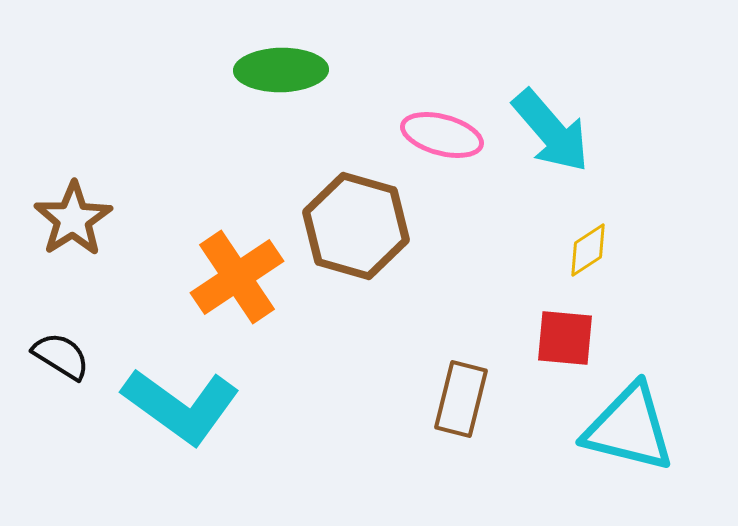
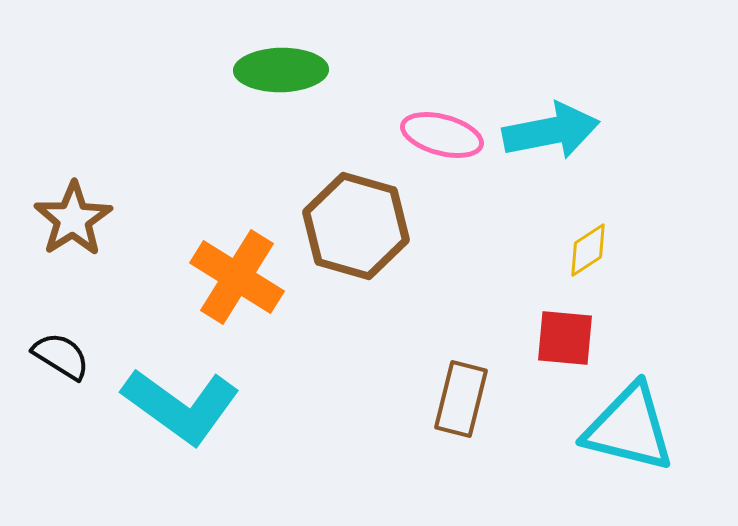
cyan arrow: rotated 60 degrees counterclockwise
orange cross: rotated 24 degrees counterclockwise
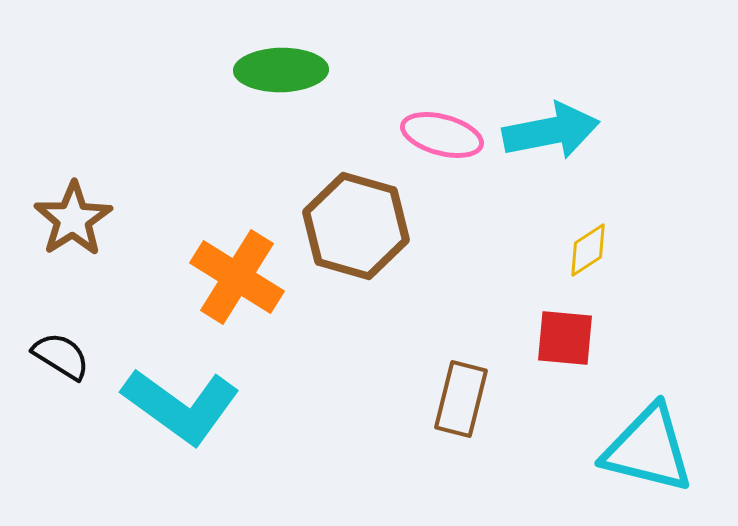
cyan triangle: moved 19 px right, 21 px down
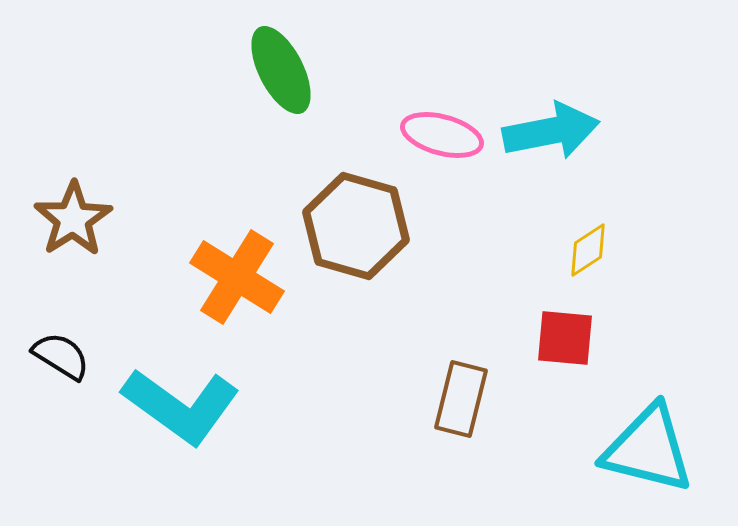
green ellipse: rotated 64 degrees clockwise
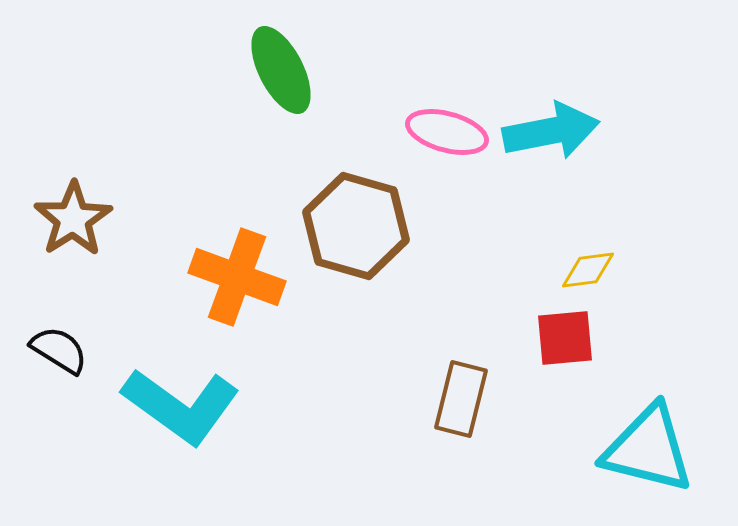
pink ellipse: moved 5 px right, 3 px up
yellow diamond: moved 20 px down; rotated 26 degrees clockwise
orange cross: rotated 12 degrees counterclockwise
red square: rotated 10 degrees counterclockwise
black semicircle: moved 2 px left, 6 px up
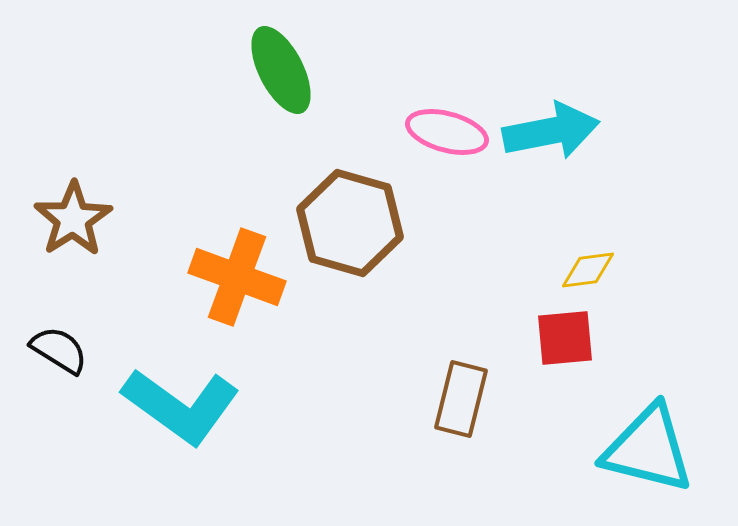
brown hexagon: moved 6 px left, 3 px up
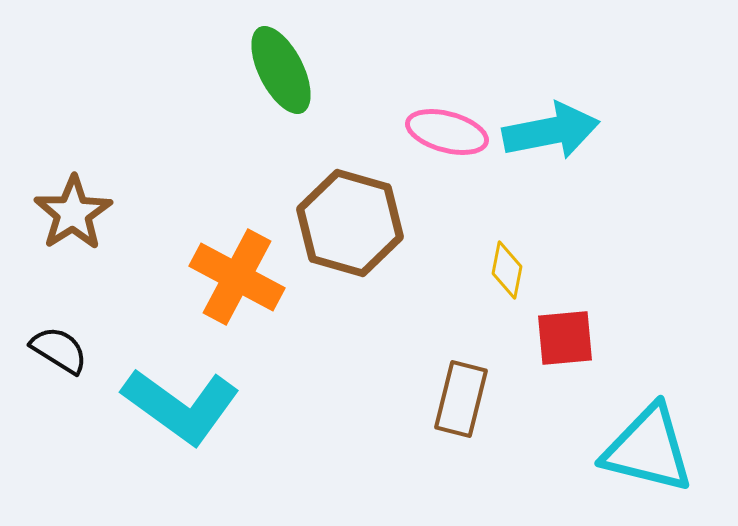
brown star: moved 6 px up
yellow diamond: moved 81 px left; rotated 72 degrees counterclockwise
orange cross: rotated 8 degrees clockwise
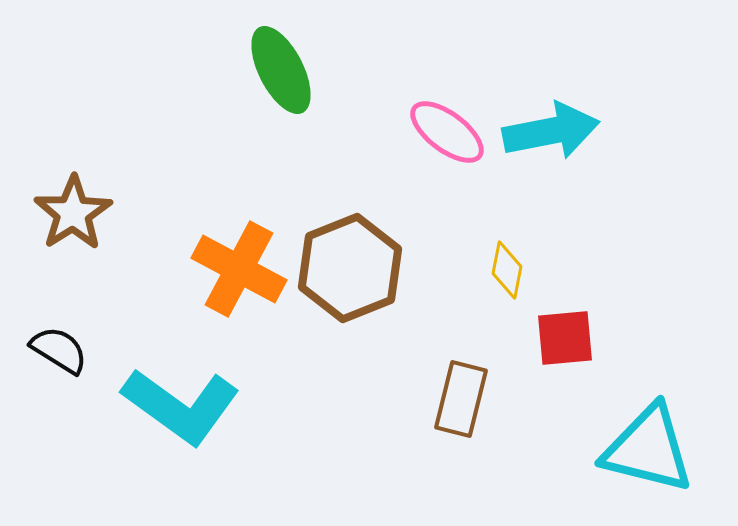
pink ellipse: rotated 22 degrees clockwise
brown hexagon: moved 45 px down; rotated 22 degrees clockwise
orange cross: moved 2 px right, 8 px up
